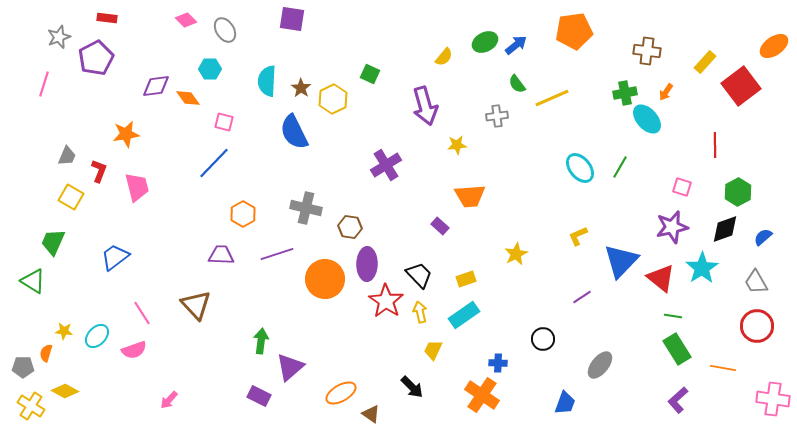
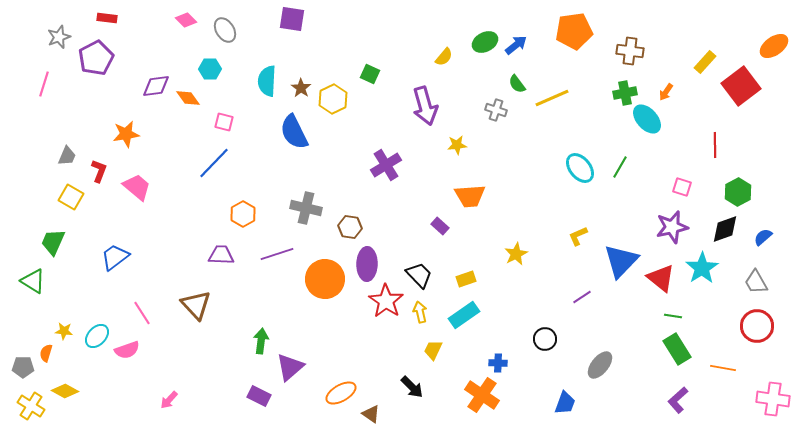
brown cross at (647, 51): moved 17 px left
gray cross at (497, 116): moved 1 px left, 6 px up; rotated 25 degrees clockwise
pink trapezoid at (137, 187): rotated 36 degrees counterclockwise
black circle at (543, 339): moved 2 px right
pink semicircle at (134, 350): moved 7 px left
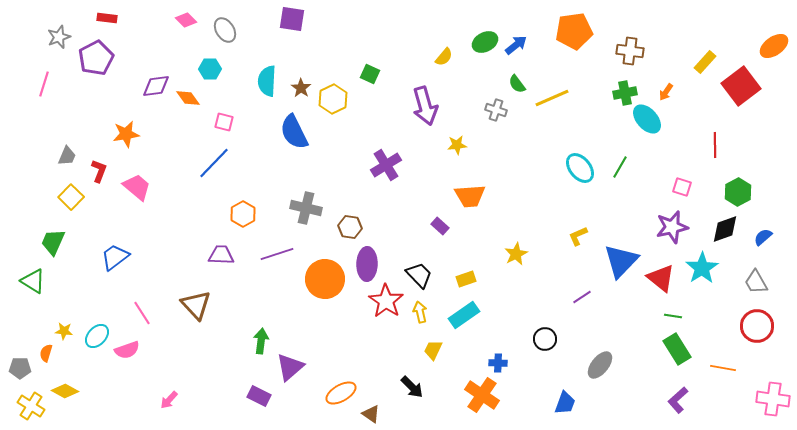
yellow square at (71, 197): rotated 15 degrees clockwise
gray pentagon at (23, 367): moved 3 px left, 1 px down
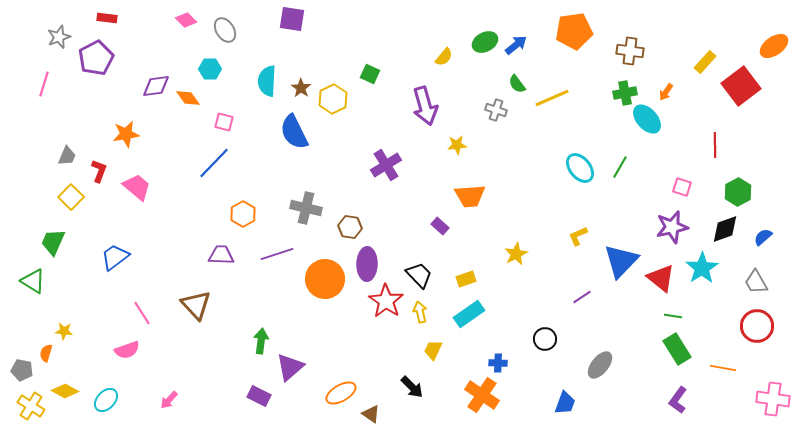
cyan rectangle at (464, 315): moved 5 px right, 1 px up
cyan ellipse at (97, 336): moved 9 px right, 64 px down
gray pentagon at (20, 368): moved 2 px right, 2 px down; rotated 10 degrees clockwise
purple L-shape at (678, 400): rotated 12 degrees counterclockwise
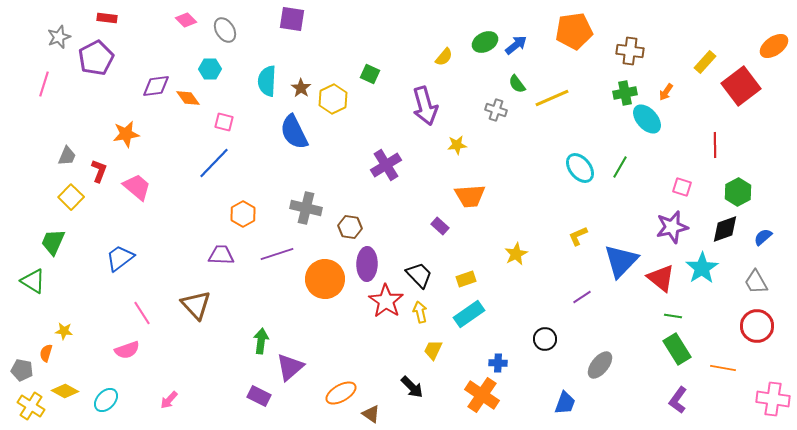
blue trapezoid at (115, 257): moved 5 px right, 1 px down
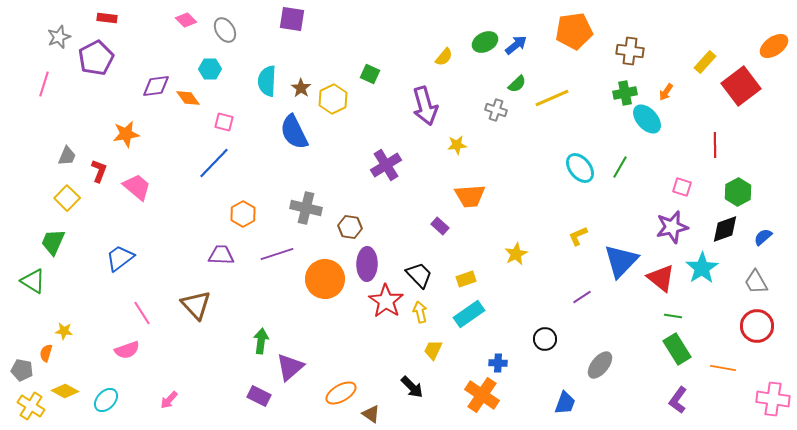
green semicircle at (517, 84): rotated 96 degrees counterclockwise
yellow square at (71, 197): moved 4 px left, 1 px down
